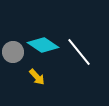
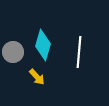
cyan diamond: rotated 72 degrees clockwise
white line: rotated 44 degrees clockwise
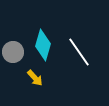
white line: rotated 40 degrees counterclockwise
yellow arrow: moved 2 px left, 1 px down
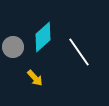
cyan diamond: moved 8 px up; rotated 32 degrees clockwise
gray circle: moved 5 px up
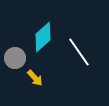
gray circle: moved 2 px right, 11 px down
